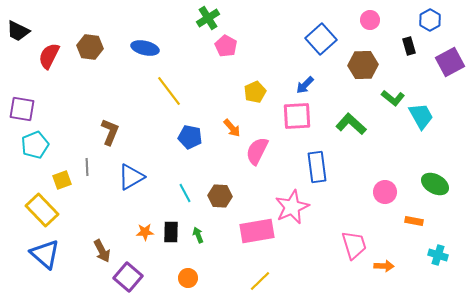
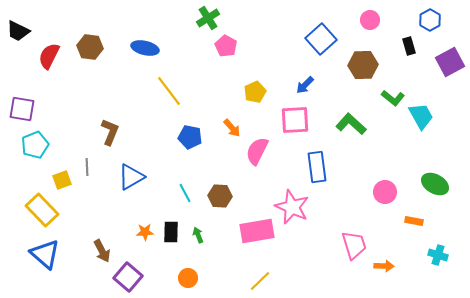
pink square at (297, 116): moved 2 px left, 4 px down
pink star at (292, 207): rotated 24 degrees counterclockwise
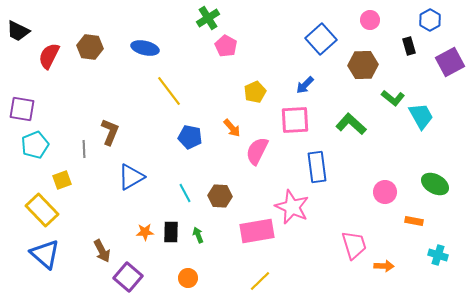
gray line at (87, 167): moved 3 px left, 18 px up
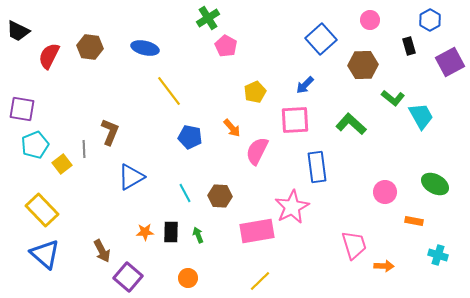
yellow square at (62, 180): moved 16 px up; rotated 18 degrees counterclockwise
pink star at (292, 207): rotated 20 degrees clockwise
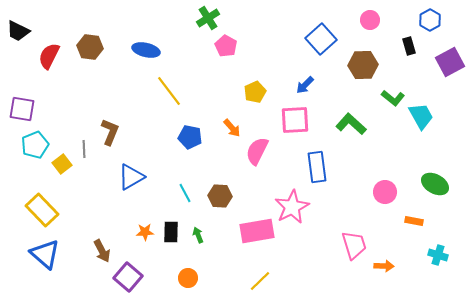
blue ellipse at (145, 48): moved 1 px right, 2 px down
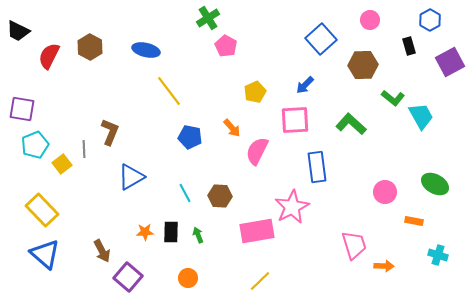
brown hexagon at (90, 47): rotated 20 degrees clockwise
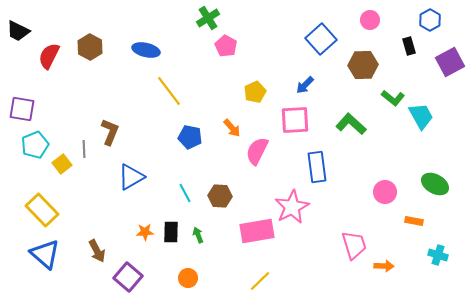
brown arrow at (102, 251): moved 5 px left
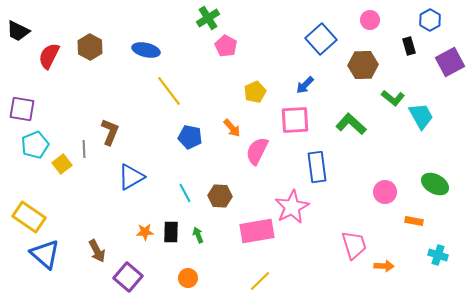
yellow rectangle at (42, 210): moved 13 px left, 7 px down; rotated 12 degrees counterclockwise
